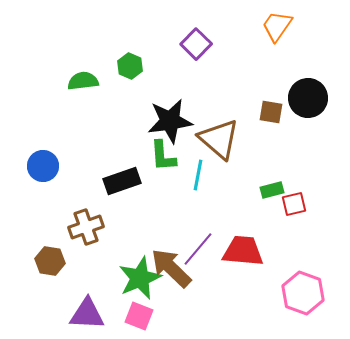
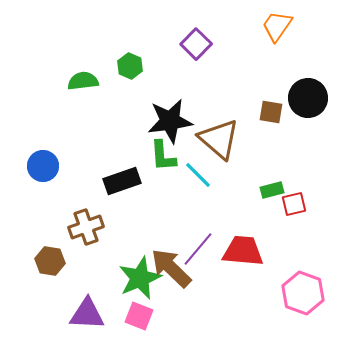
cyan line: rotated 56 degrees counterclockwise
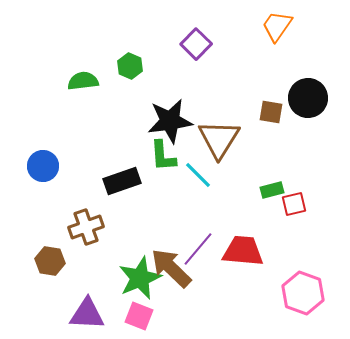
brown triangle: rotated 21 degrees clockwise
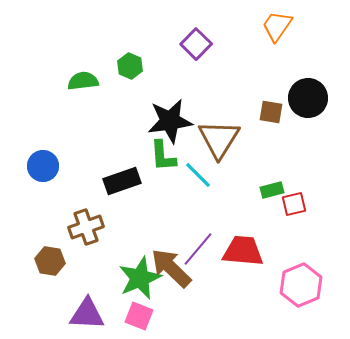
pink hexagon: moved 2 px left, 8 px up; rotated 18 degrees clockwise
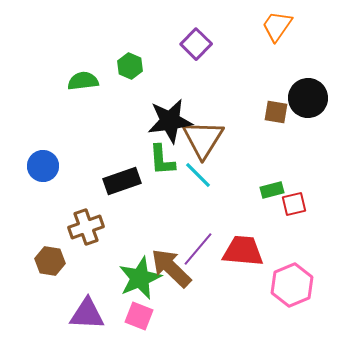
brown square: moved 5 px right
brown triangle: moved 16 px left
green L-shape: moved 1 px left, 4 px down
pink hexagon: moved 9 px left
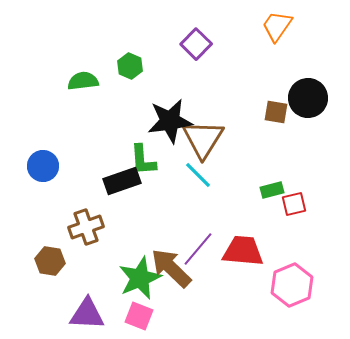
green L-shape: moved 19 px left
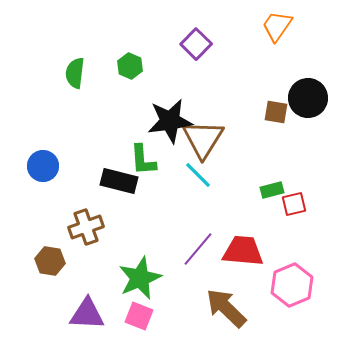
green semicircle: moved 8 px left, 8 px up; rotated 76 degrees counterclockwise
black rectangle: moved 3 px left; rotated 33 degrees clockwise
brown arrow: moved 55 px right, 40 px down
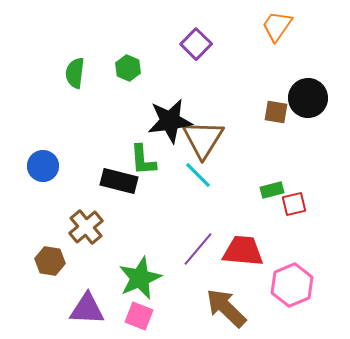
green hexagon: moved 2 px left, 2 px down
brown cross: rotated 20 degrees counterclockwise
purple triangle: moved 5 px up
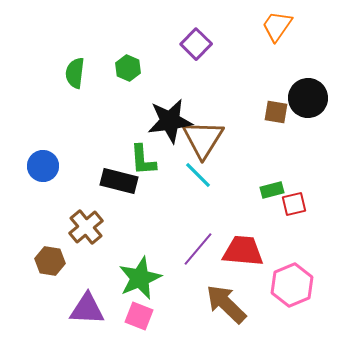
brown arrow: moved 4 px up
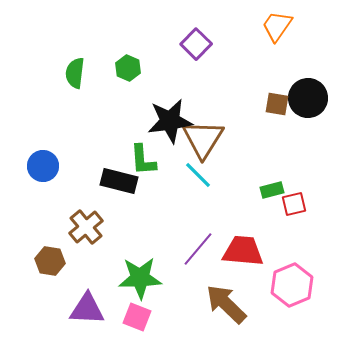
brown square: moved 1 px right, 8 px up
green star: rotated 21 degrees clockwise
pink square: moved 2 px left, 1 px down
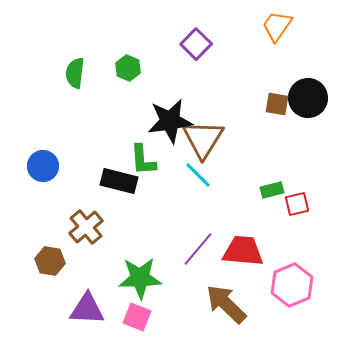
red square: moved 3 px right
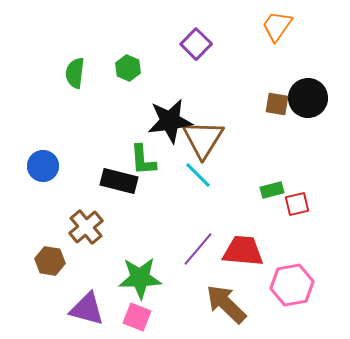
pink hexagon: rotated 12 degrees clockwise
purple triangle: rotated 12 degrees clockwise
